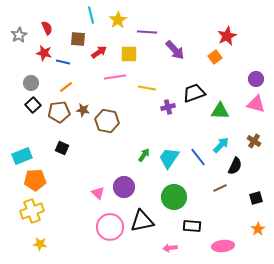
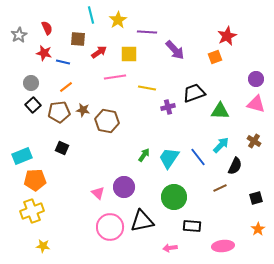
orange square at (215, 57): rotated 16 degrees clockwise
yellow star at (40, 244): moved 3 px right, 2 px down
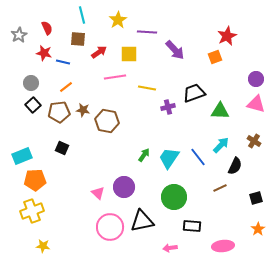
cyan line at (91, 15): moved 9 px left
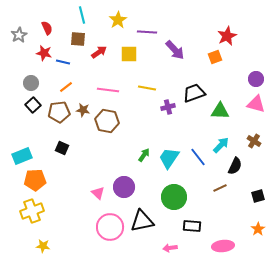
pink line at (115, 77): moved 7 px left, 13 px down; rotated 15 degrees clockwise
black square at (256, 198): moved 2 px right, 2 px up
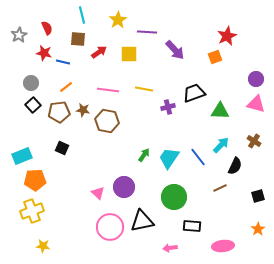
yellow line at (147, 88): moved 3 px left, 1 px down
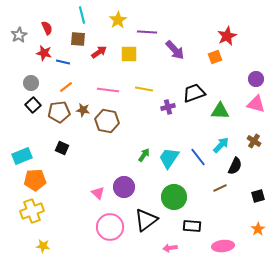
black triangle at (142, 221): moved 4 px right, 1 px up; rotated 25 degrees counterclockwise
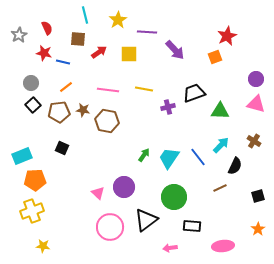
cyan line at (82, 15): moved 3 px right
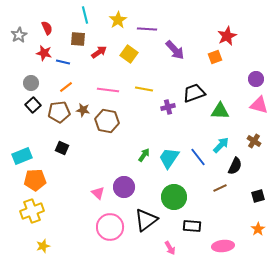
purple line at (147, 32): moved 3 px up
yellow square at (129, 54): rotated 36 degrees clockwise
pink triangle at (256, 104): moved 3 px right, 1 px down
yellow star at (43, 246): rotated 24 degrees counterclockwise
pink arrow at (170, 248): rotated 112 degrees counterclockwise
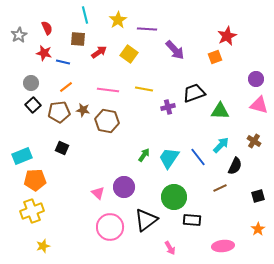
black rectangle at (192, 226): moved 6 px up
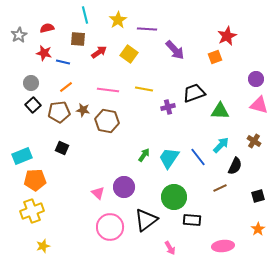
red semicircle at (47, 28): rotated 80 degrees counterclockwise
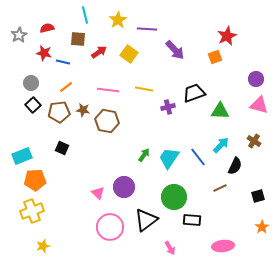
orange star at (258, 229): moved 4 px right, 2 px up
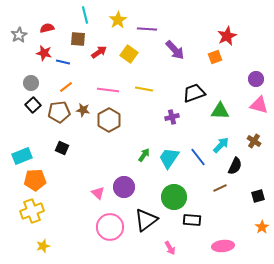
purple cross at (168, 107): moved 4 px right, 10 px down
brown hexagon at (107, 121): moved 2 px right, 1 px up; rotated 20 degrees clockwise
